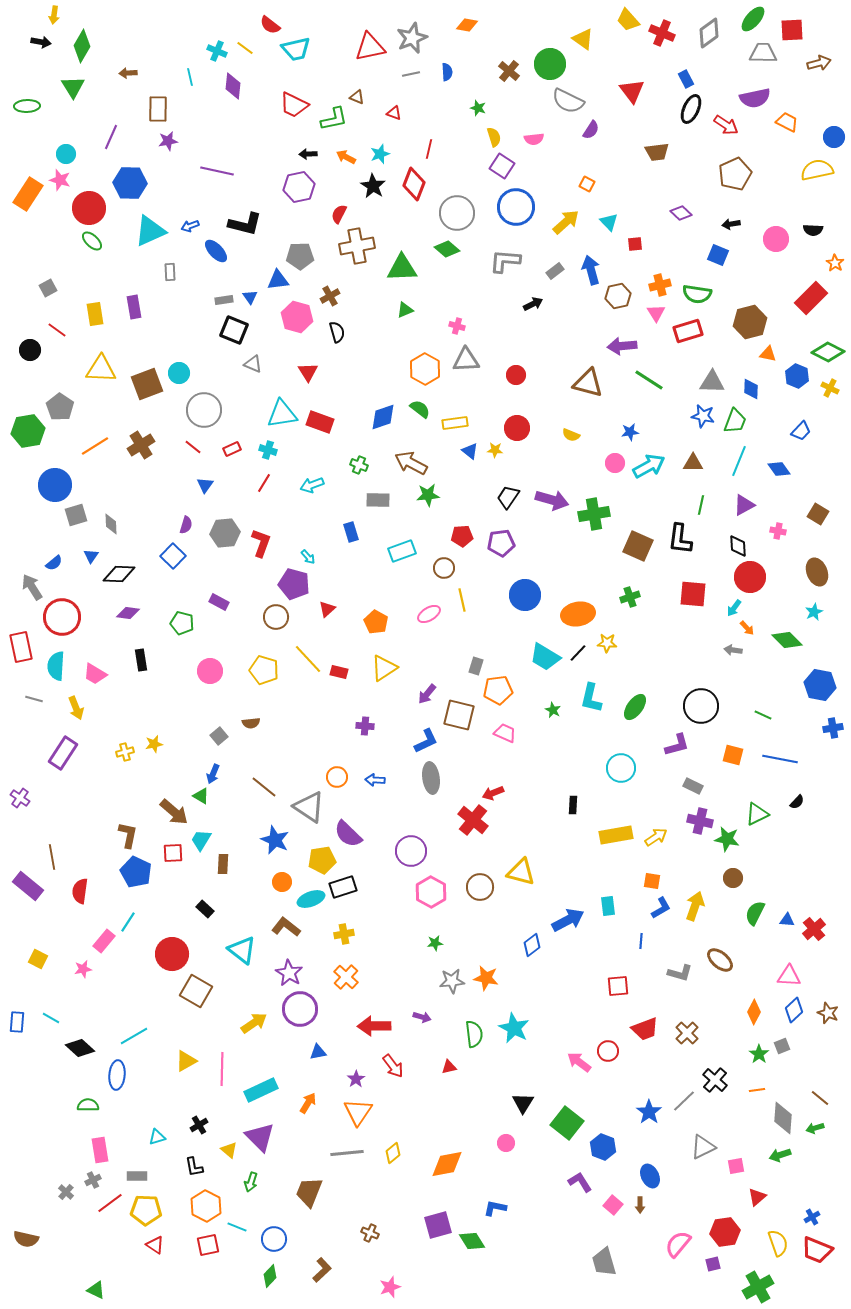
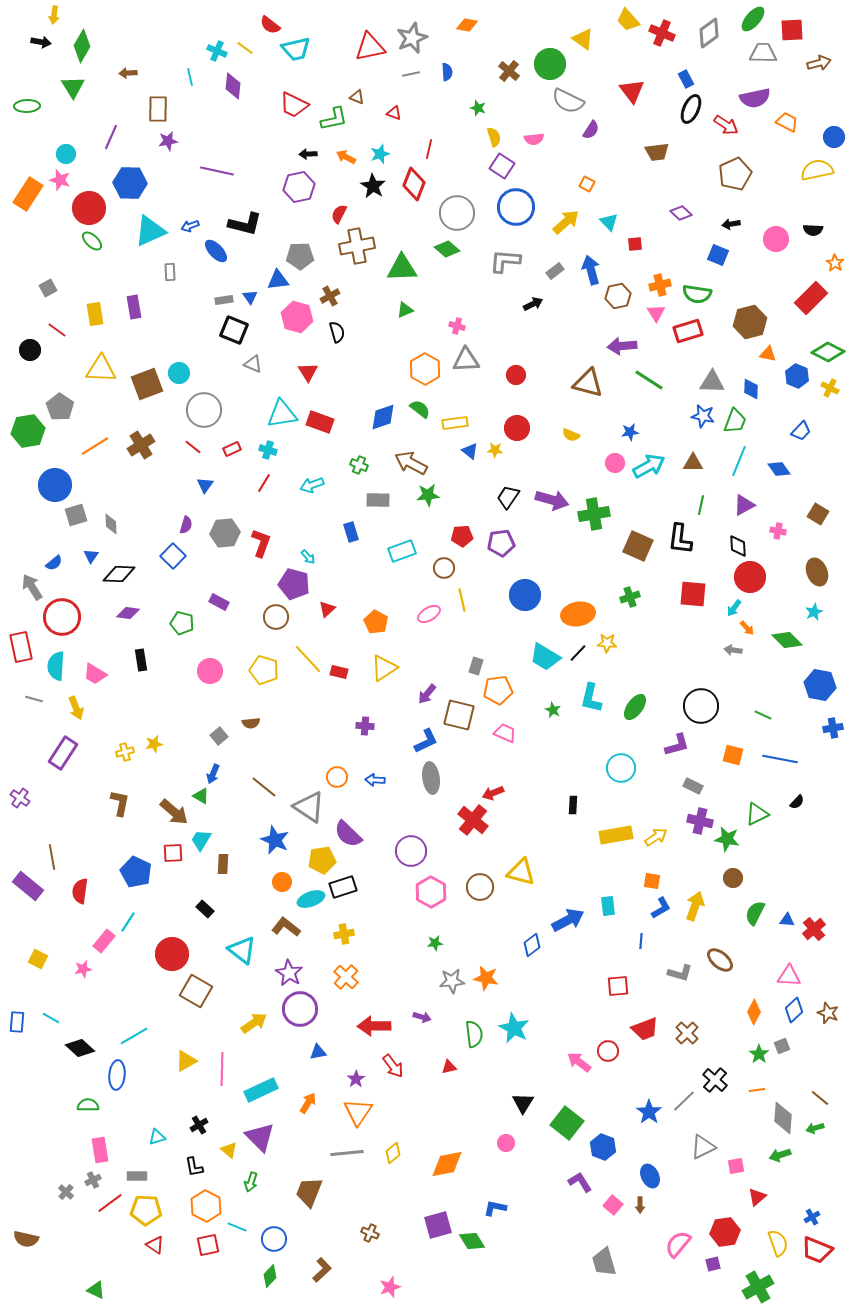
brown L-shape at (128, 835): moved 8 px left, 32 px up
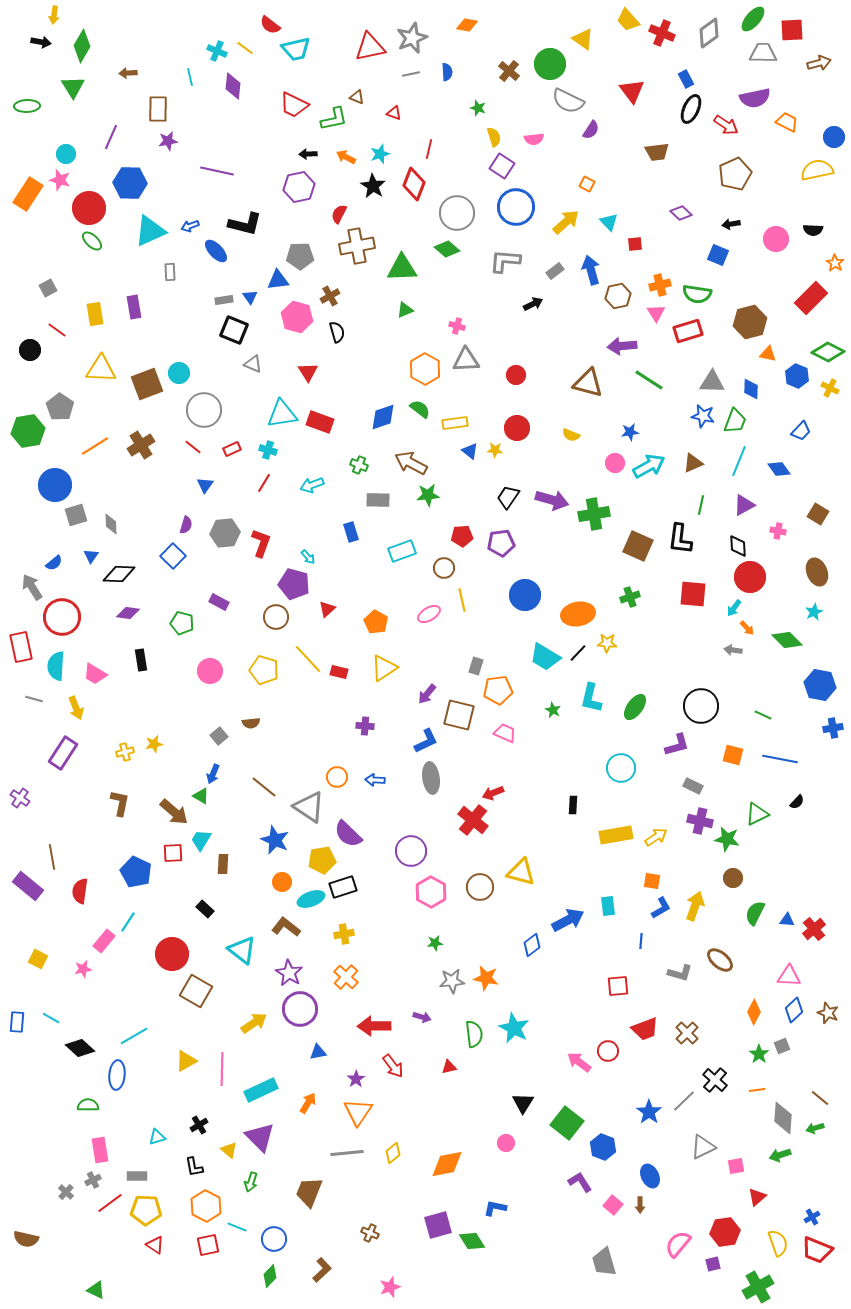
brown triangle at (693, 463): rotated 25 degrees counterclockwise
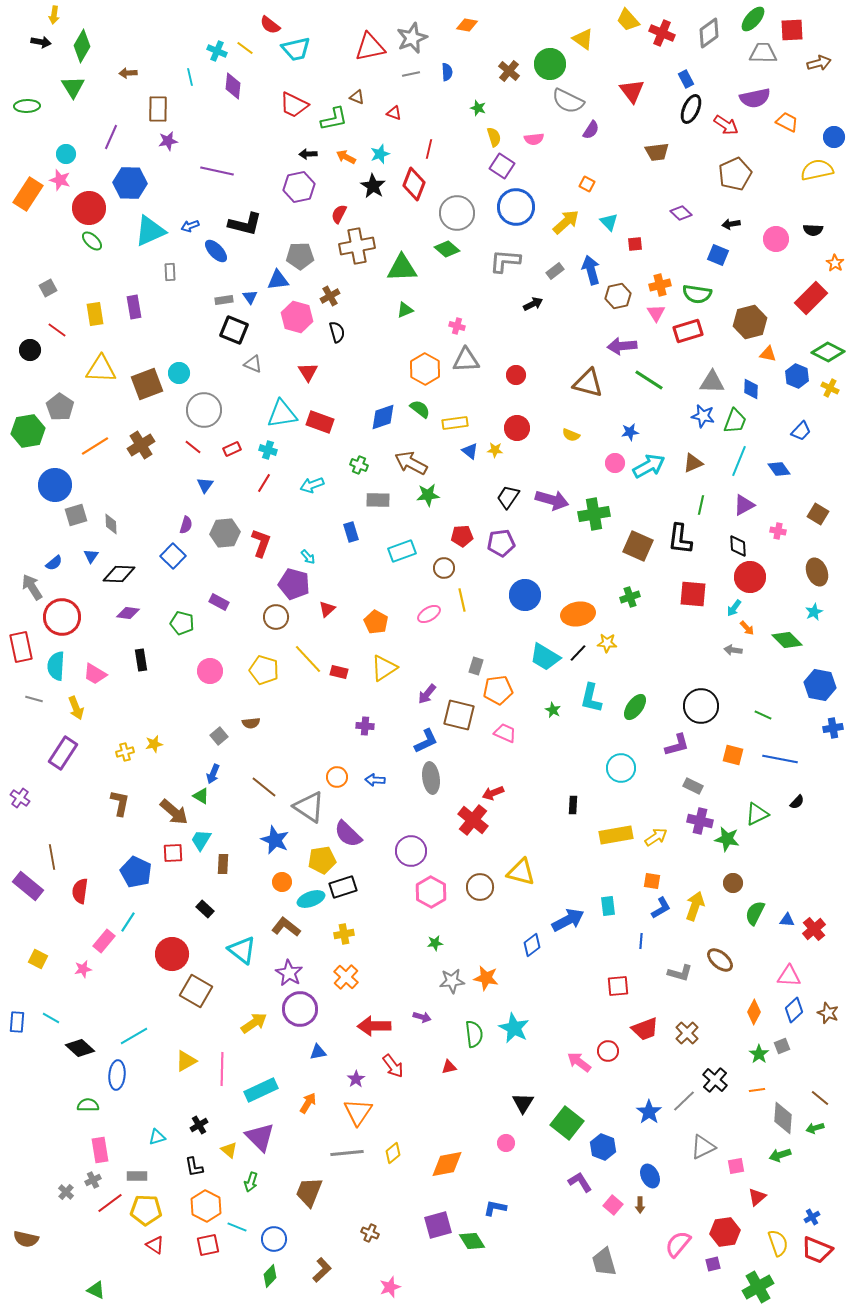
brown circle at (733, 878): moved 5 px down
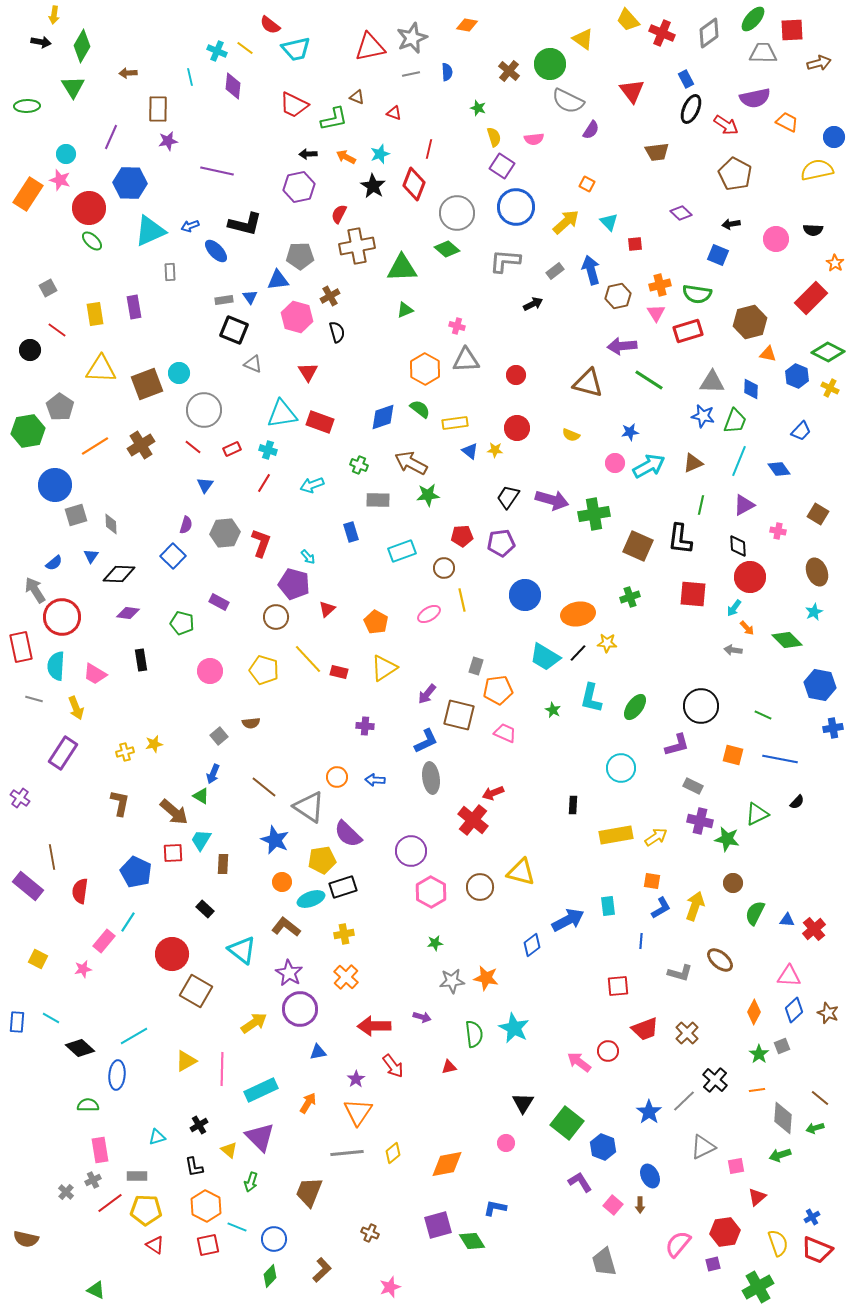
brown pentagon at (735, 174): rotated 20 degrees counterclockwise
gray arrow at (32, 587): moved 3 px right, 3 px down
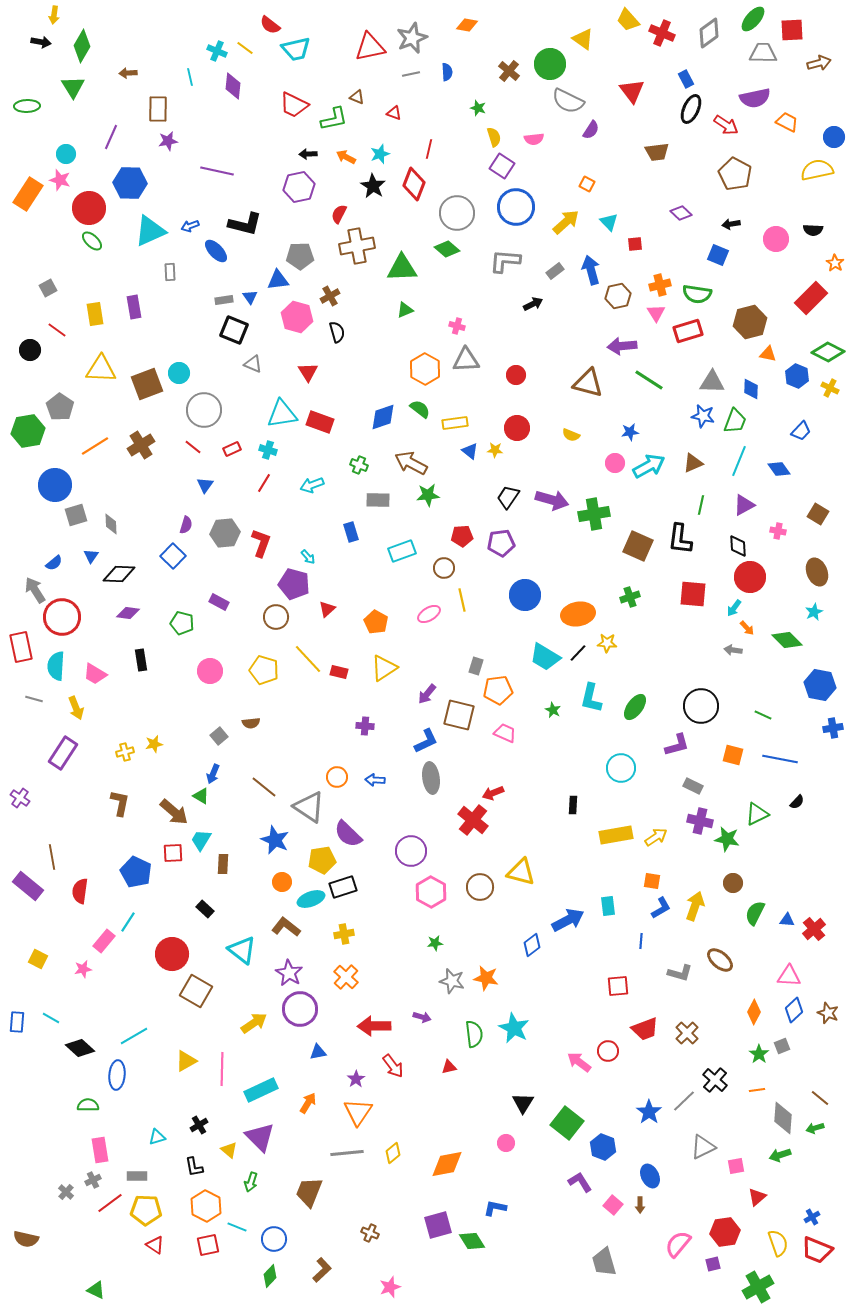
gray star at (452, 981): rotated 20 degrees clockwise
